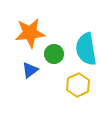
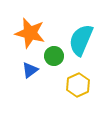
orange star: rotated 20 degrees clockwise
cyan semicircle: moved 5 px left, 9 px up; rotated 32 degrees clockwise
green circle: moved 2 px down
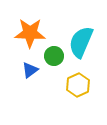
orange star: rotated 12 degrees counterclockwise
cyan semicircle: moved 2 px down
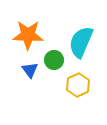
orange star: moved 2 px left, 2 px down
green circle: moved 4 px down
blue triangle: rotated 30 degrees counterclockwise
